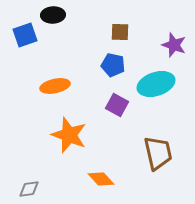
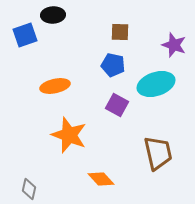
gray diamond: rotated 70 degrees counterclockwise
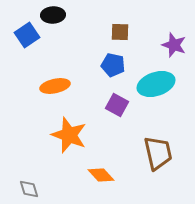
blue square: moved 2 px right; rotated 15 degrees counterclockwise
orange diamond: moved 4 px up
gray diamond: rotated 30 degrees counterclockwise
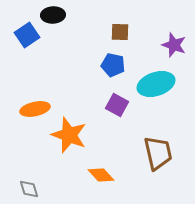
orange ellipse: moved 20 px left, 23 px down
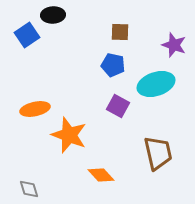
purple square: moved 1 px right, 1 px down
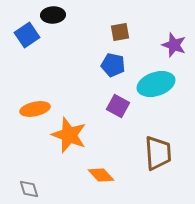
brown square: rotated 12 degrees counterclockwise
brown trapezoid: rotated 9 degrees clockwise
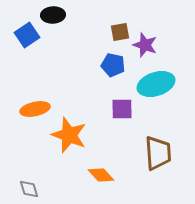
purple star: moved 29 px left
purple square: moved 4 px right, 3 px down; rotated 30 degrees counterclockwise
